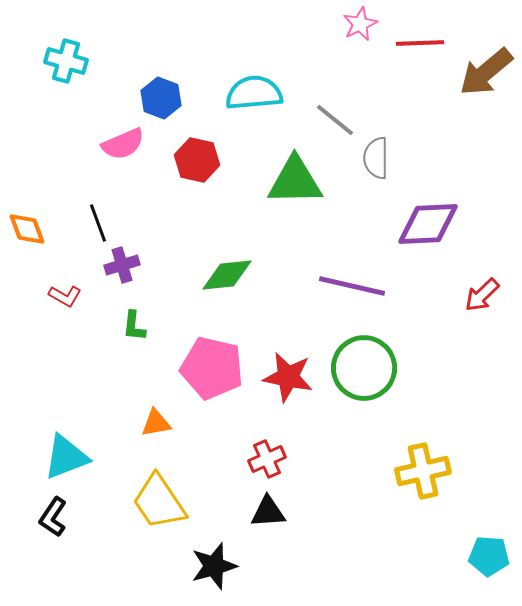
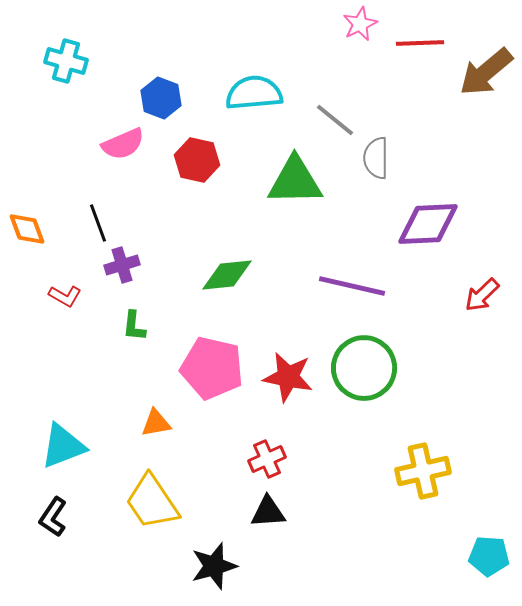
cyan triangle: moved 3 px left, 11 px up
yellow trapezoid: moved 7 px left
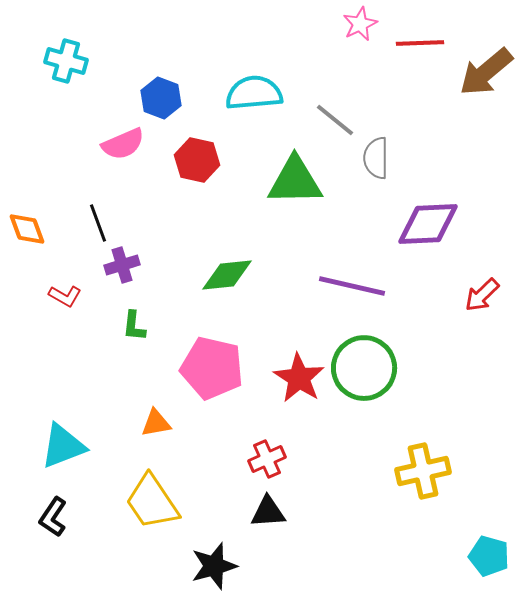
red star: moved 11 px right, 1 px down; rotated 21 degrees clockwise
cyan pentagon: rotated 12 degrees clockwise
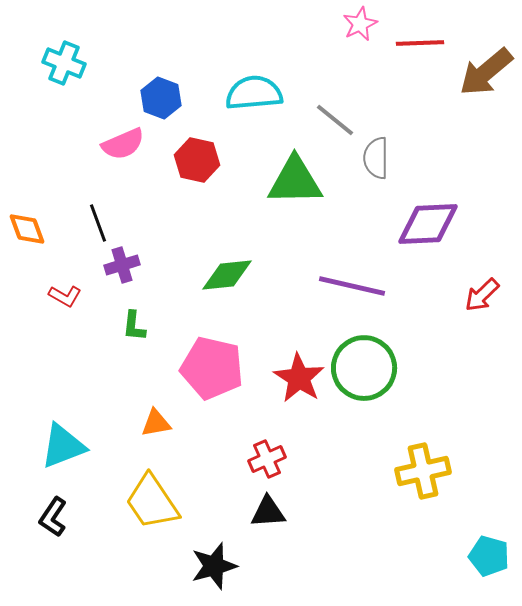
cyan cross: moved 2 px left, 2 px down; rotated 6 degrees clockwise
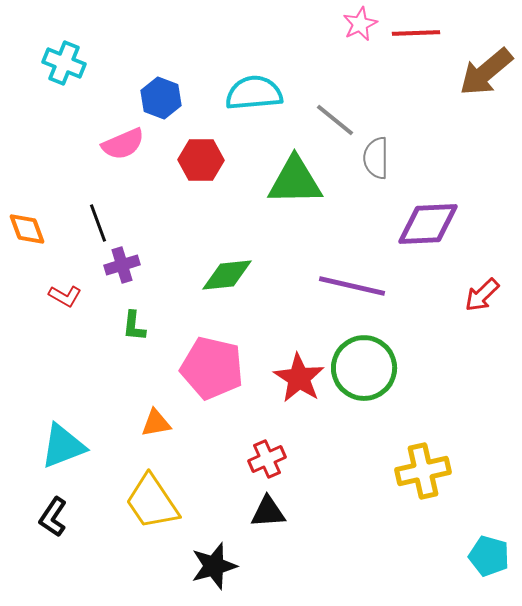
red line: moved 4 px left, 10 px up
red hexagon: moved 4 px right; rotated 12 degrees counterclockwise
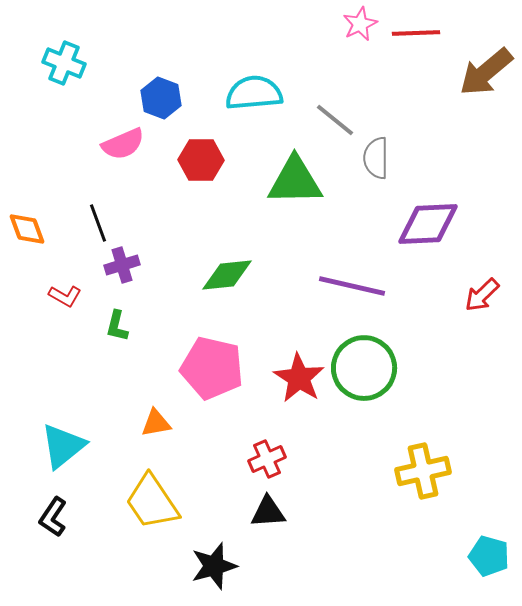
green L-shape: moved 17 px left; rotated 8 degrees clockwise
cyan triangle: rotated 18 degrees counterclockwise
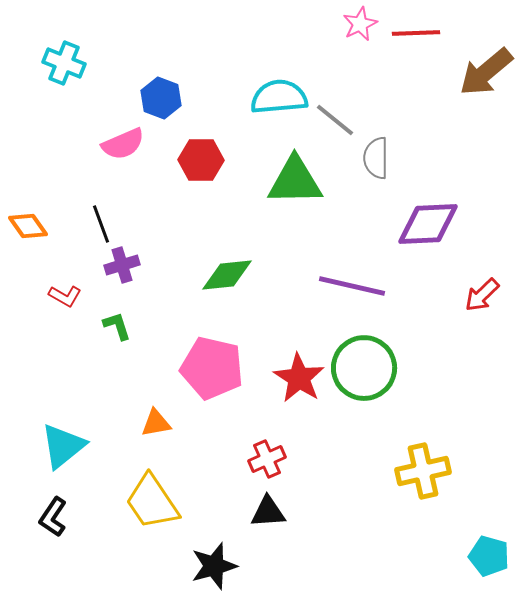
cyan semicircle: moved 25 px right, 4 px down
black line: moved 3 px right, 1 px down
orange diamond: moved 1 px right, 3 px up; rotated 15 degrees counterclockwise
green L-shape: rotated 148 degrees clockwise
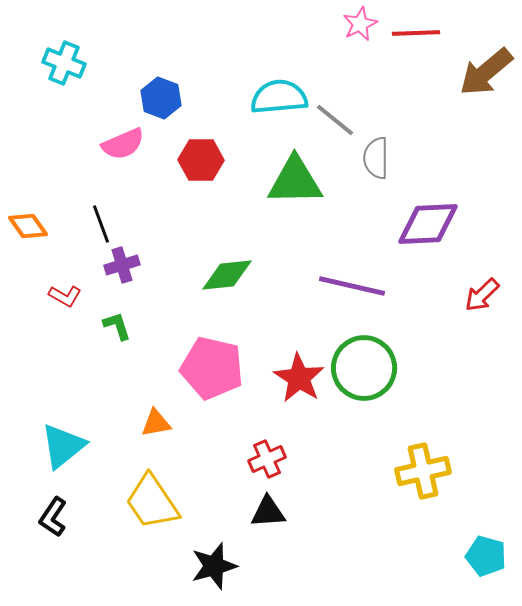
cyan pentagon: moved 3 px left
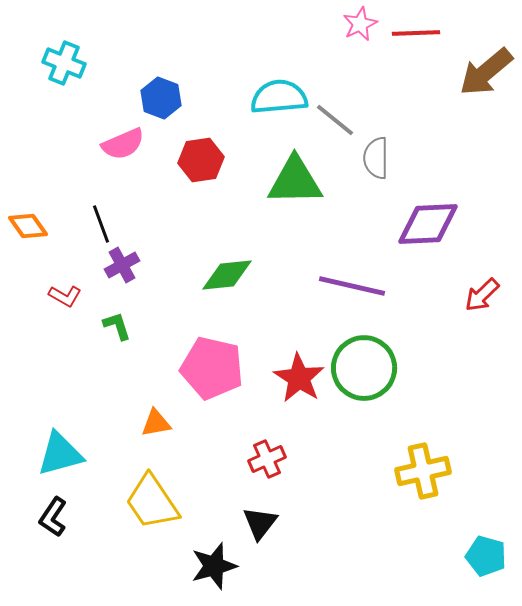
red hexagon: rotated 9 degrees counterclockwise
purple cross: rotated 12 degrees counterclockwise
cyan triangle: moved 3 px left, 8 px down; rotated 24 degrees clockwise
black triangle: moved 8 px left, 11 px down; rotated 48 degrees counterclockwise
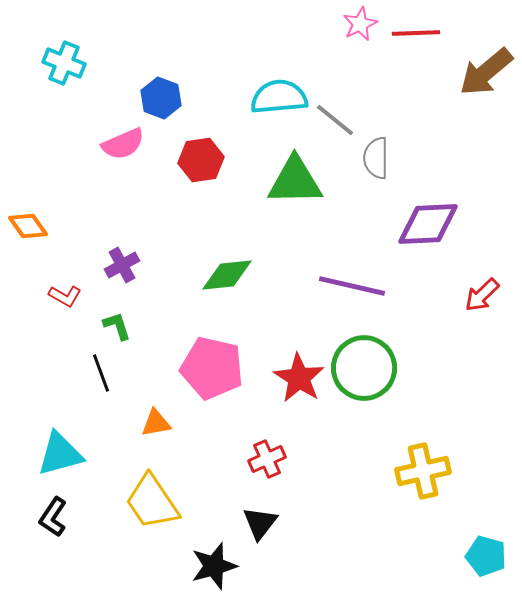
black line: moved 149 px down
